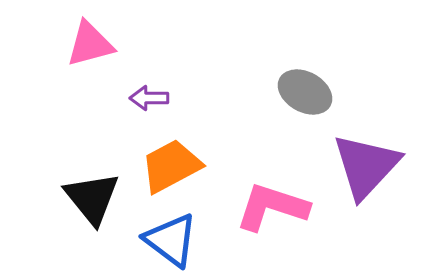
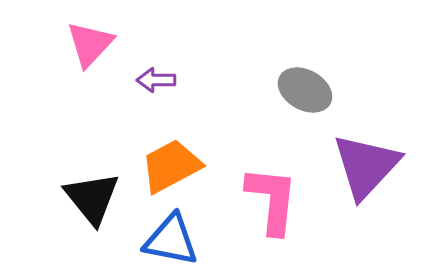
pink triangle: rotated 32 degrees counterclockwise
gray ellipse: moved 2 px up
purple arrow: moved 7 px right, 18 px up
pink L-shape: moved 7 px up; rotated 78 degrees clockwise
blue triangle: rotated 26 degrees counterclockwise
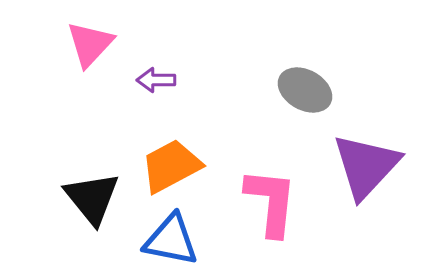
pink L-shape: moved 1 px left, 2 px down
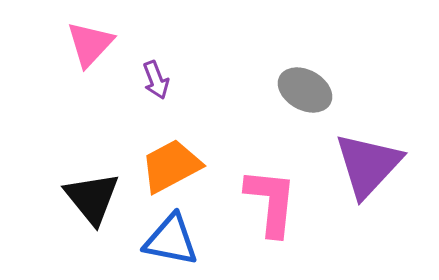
purple arrow: rotated 111 degrees counterclockwise
purple triangle: moved 2 px right, 1 px up
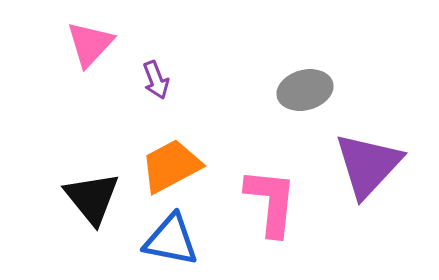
gray ellipse: rotated 44 degrees counterclockwise
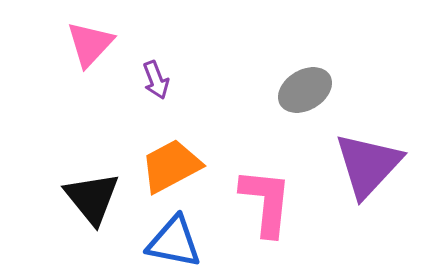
gray ellipse: rotated 16 degrees counterclockwise
pink L-shape: moved 5 px left
blue triangle: moved 3 px right, 2 px down
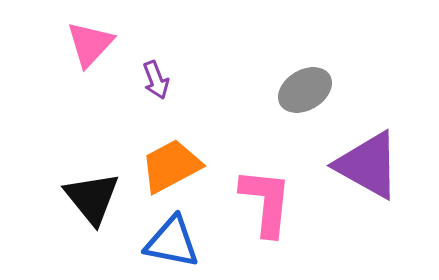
purple triangle: rotated 44 degrees counterclockwise
blue triangle: moved 2 px left
